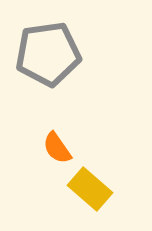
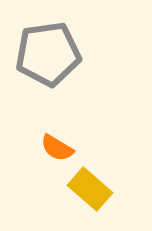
orange semicircle: rotated 24 degrees counterclockwise
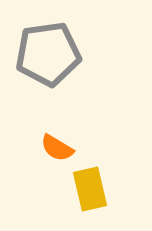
yellow rectangle: rotated 36 degrees clockwise
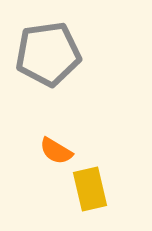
orange semicircle: moved 1 px left, 3 px down
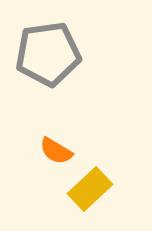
yellow rectangle: rotated 60 degrees clockwise
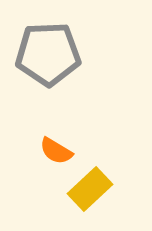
gray pentagon: rotated 6 degrees clockwise
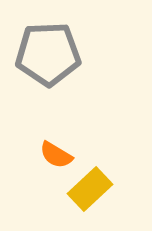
orange semicircle: moved 4 px down
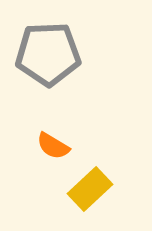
orange semicircle: moved 3 px left, 9 px up
